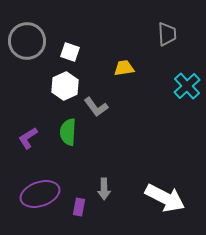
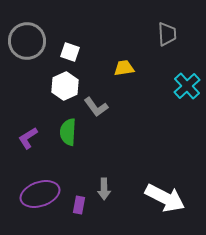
purple rectangle: moved 2 px up
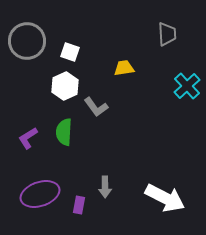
green semicircle: moved 4 px left
gray arrow: moved 1 px right, 2 px up
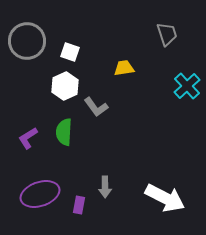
gray trapezoid: rotated 15 degrees counterclockwise
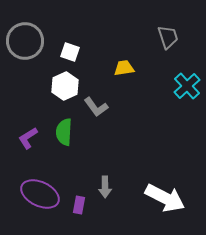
gray trapezoid: moved 1 px right, 3 px down
gray circle: moved 2 px left
purple ellipse: rotated 45 degrees clockwise
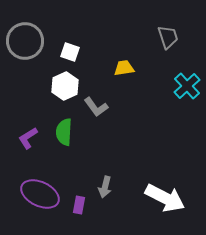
gray arrow: rotated 15 degrees clockwise
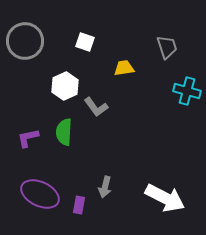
gray trapezoid: moved 1 px left, 10 px down
white square: moved 15 px right, 10 px up
cyan cross: moved 5 px down; rotated 32 degrees counterclockwise
purple L-shape: rotated 20 degrees clockwise
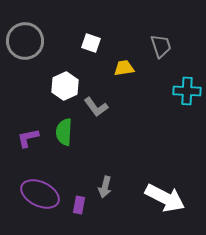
white square: moved 6 px right, 1 px down
gray trapezoid: moved 6 px left, 1 px up
cyan cross: rotated 12 degrees counterclockwise
